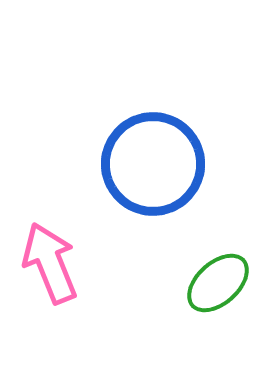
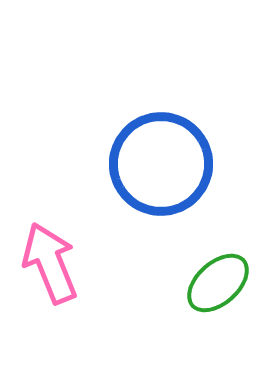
blue circle: moved 8 px right
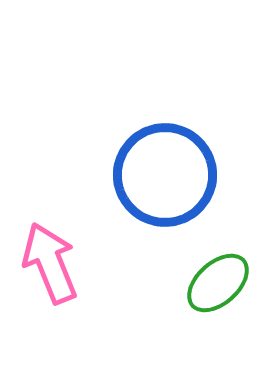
blue circle: moved 4 px right, 11 px down
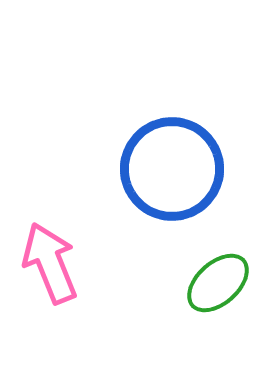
blue circle: moved 7 px right, 6 px up
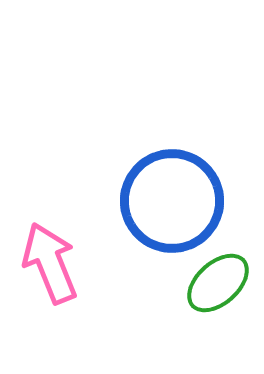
blue circle: moved 32 px down
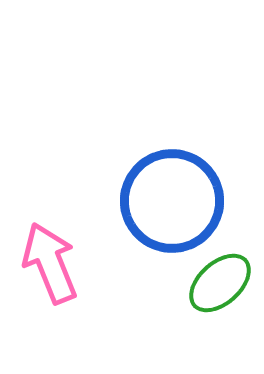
green ellipse: moved 2 px right
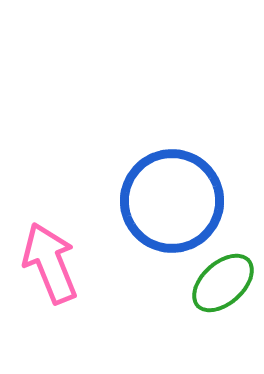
green ellipse: moved 3 px right
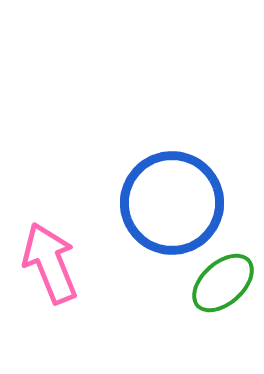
blue circle: moved 2 px down
